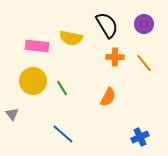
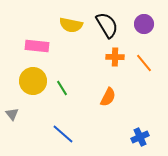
yellow semicircle: moved 13 px up
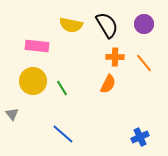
orange semicircle: moved 13 px up
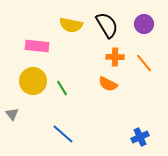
orange semicircle: rotated 90 degrees clockwise
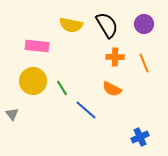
orange line: rotated 18 degrees clockwise
orange semicircle: moved 4 px right, 5 px down
blue line: moved 23 px right, 24 px up
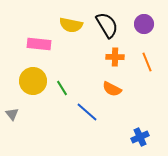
pink rectangle: moved 2 px right, 2 px up
orange line: moved 3 px right, 1 px up
blue line: moved 1 px right, 2 px down
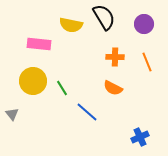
black semicircle: moved 3 px left, 8 px up
orange semicircle: moved 1 px right, 1 px up
